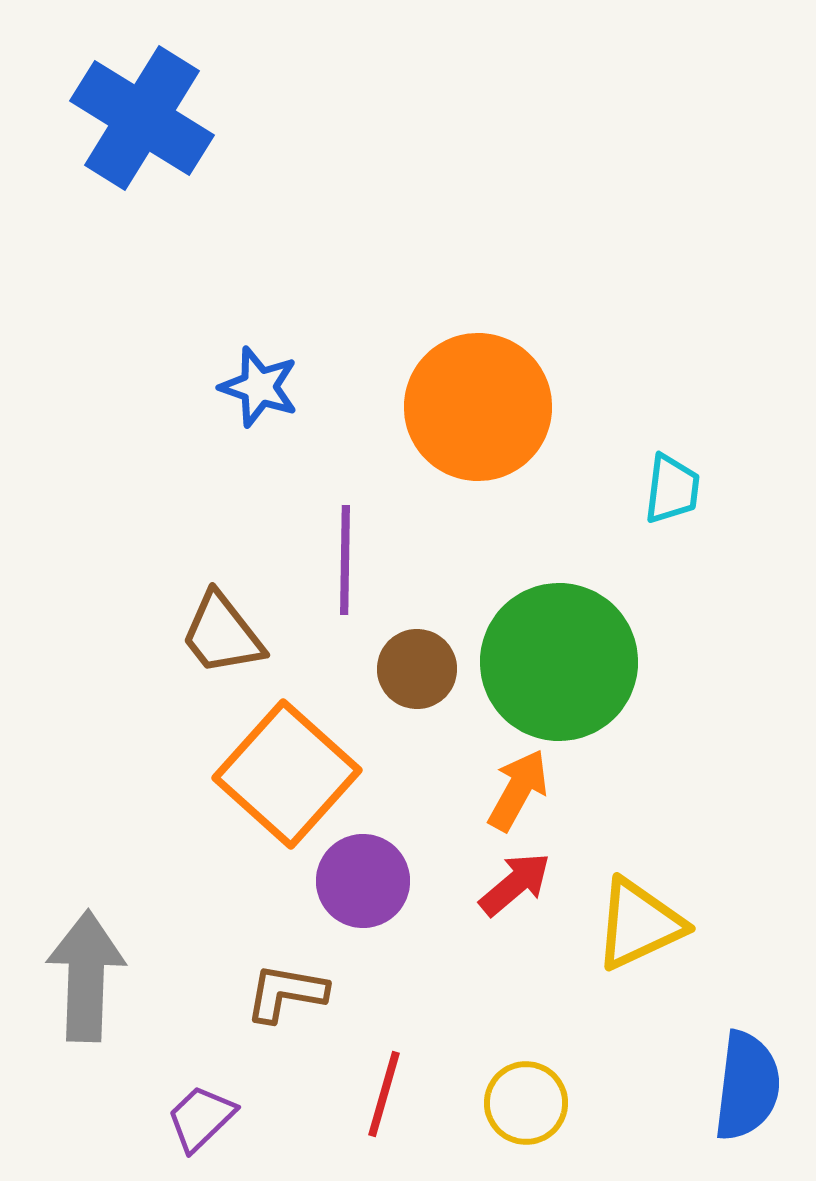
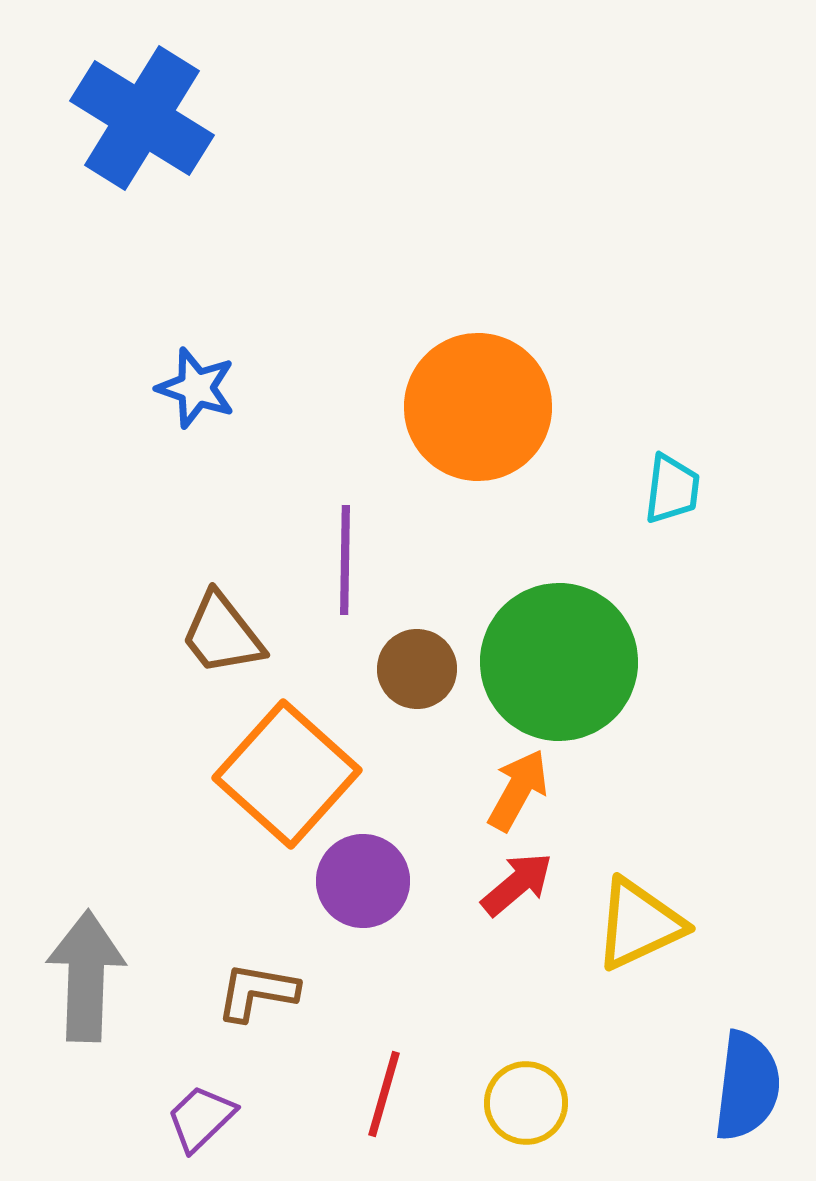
blue star: moved 63 px left, 1 px down
red arrow: moved 2 px right
brown L-shape: moved 29 px left, 1 px up
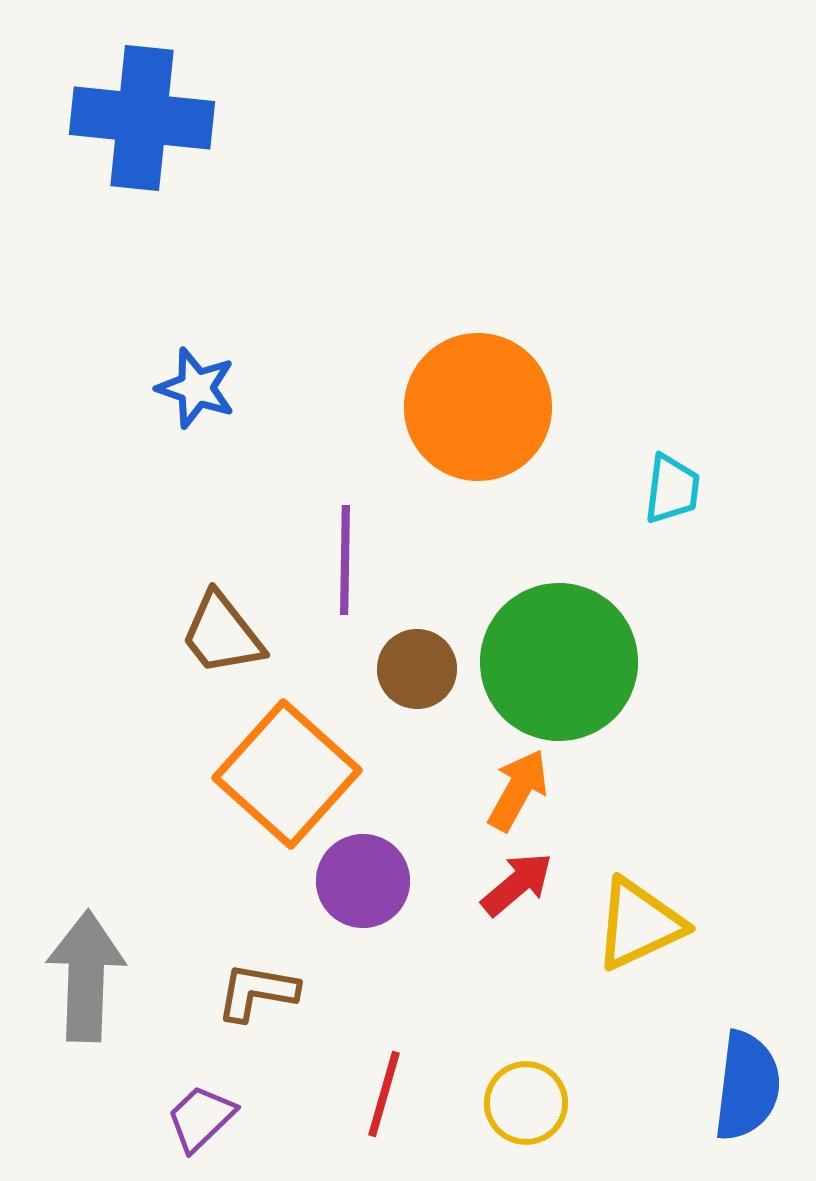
blue cross: rotated 26 degrees counterclockwise
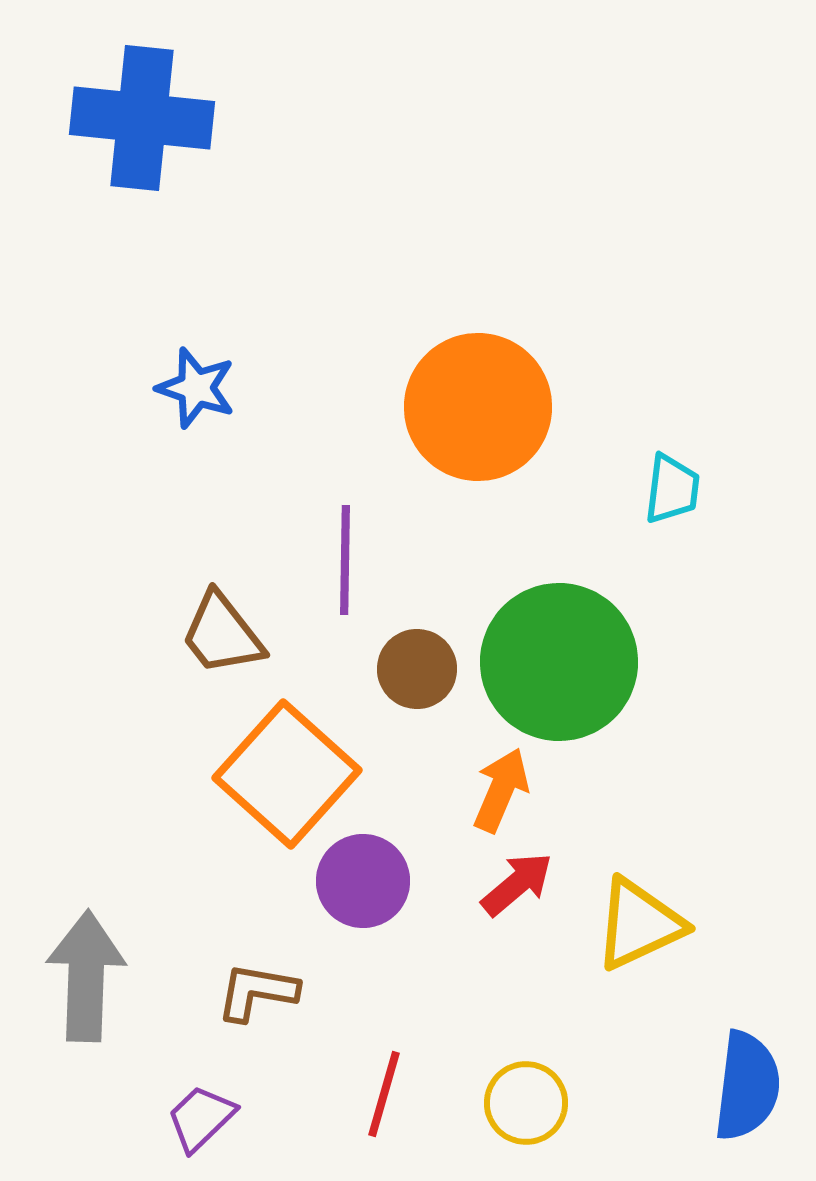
orange arrow: moved 17 px left; rotated 6 degrees counterclockwise
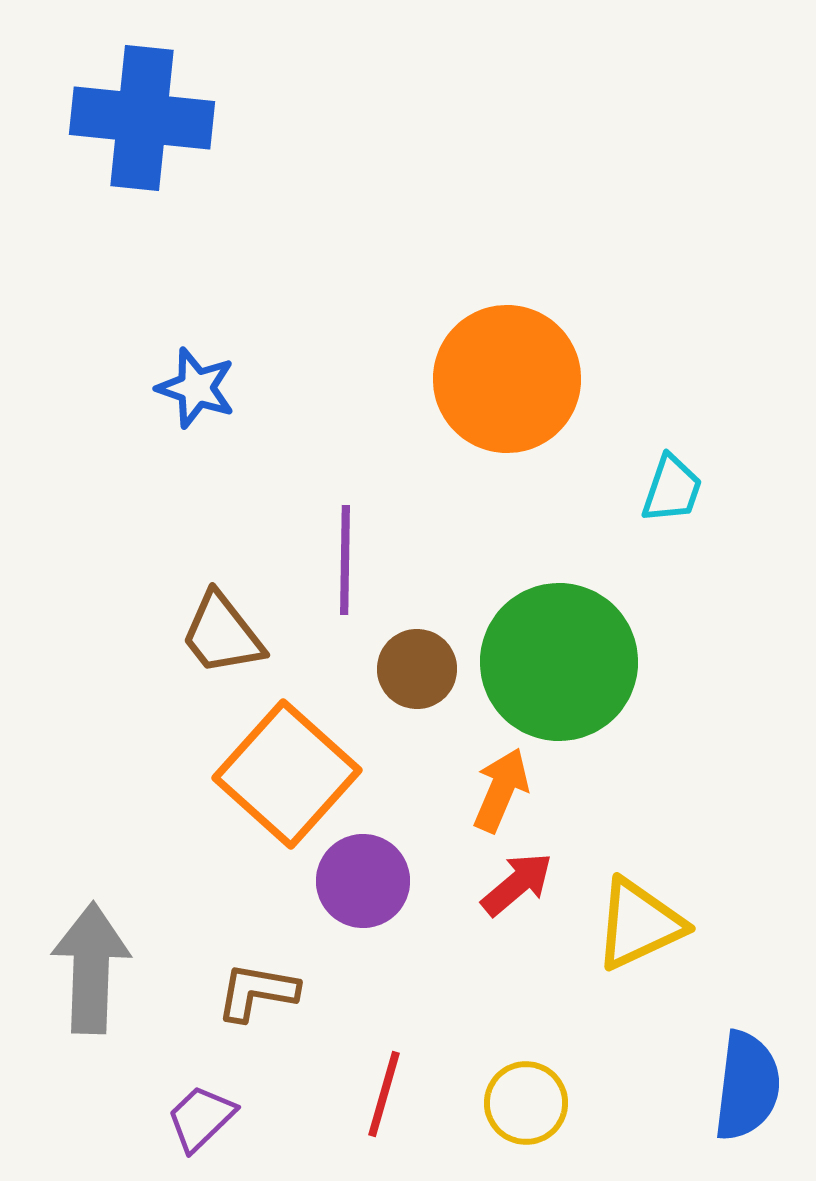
orange circle: moved 29 px right, 28 px up
cyan trapezoid: rotated 12 degrees clockwise
gray arrow: moved 5 px right, 8 px up
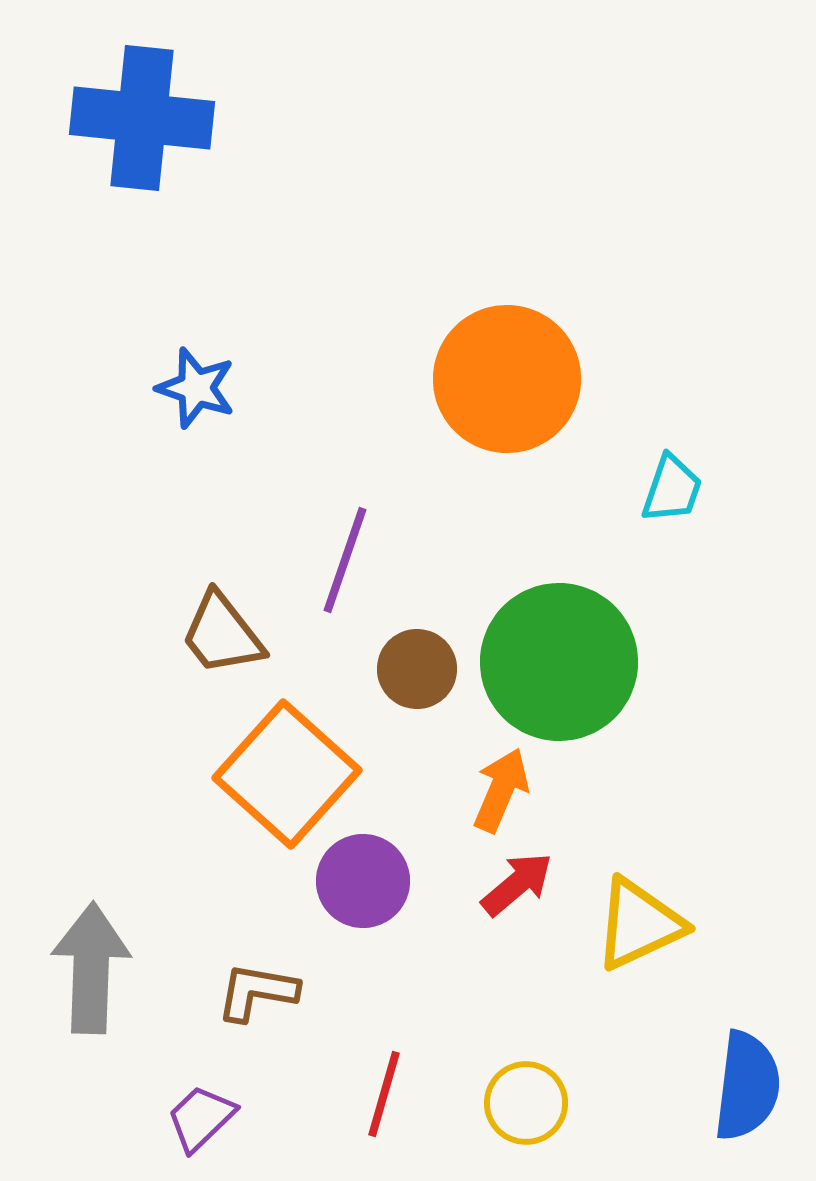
purple line: rotated 18 degrees clockwise
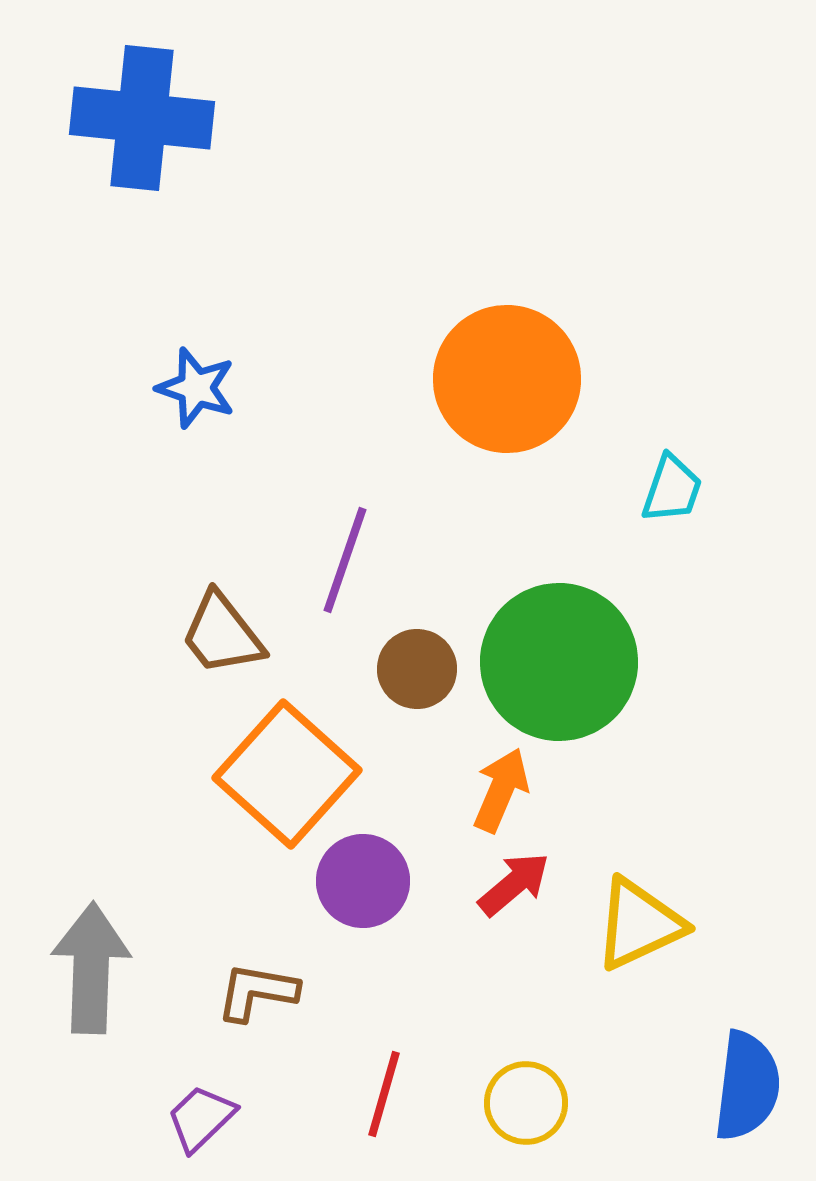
red arrow: moved 3 px left
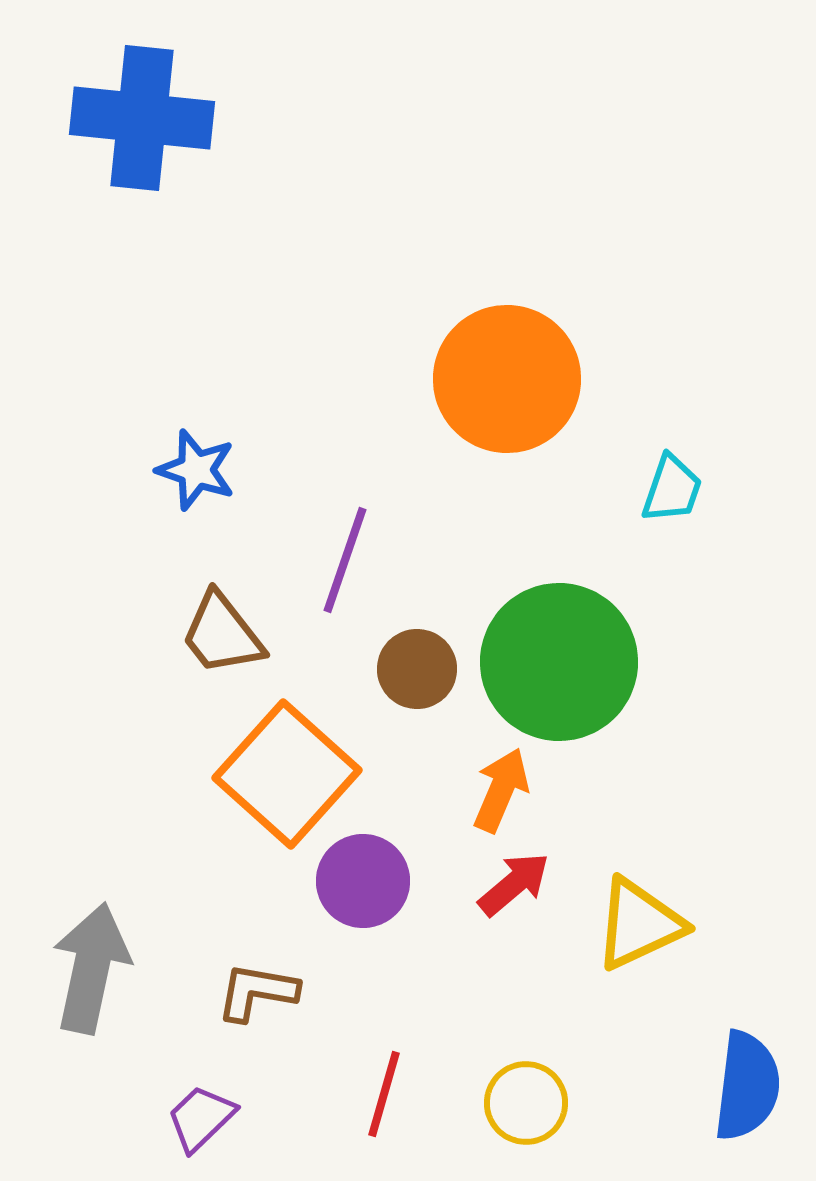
blue star: moved 82 px down
gray arrow: rotated 10 degrees clockwise
